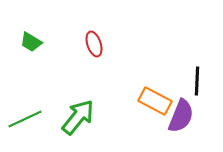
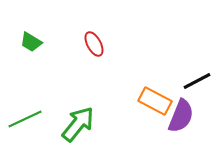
red ellipse: rotated 10 degrees counterclockwise
black line: rotated 60 degrees clockwise
green arrow: moved 7 px down
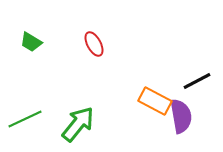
purple semicircle: rotated 32 degrees counterclockwise
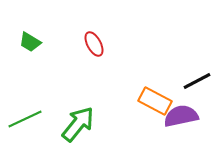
green trapezoid: moved 1 px left
purple semicircle: rotated 92 degrees counterclockwise
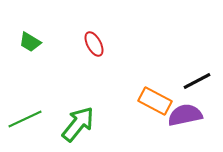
purple semicircle: moved 4 px right, 1 px up
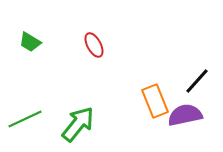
red ellipse: moved 1 px down
black line: rotated 20 degrees counterclockwise
orange rectangle: rotated 40 degrees clockwise
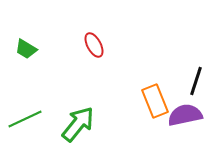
green trapezoid: moved 4 px left, 7 px down
black line: moved 1 px left; rotated 24 degrees counterclockwise
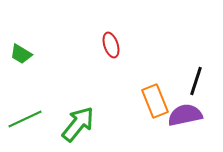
red ellipse: moved 17 px right; rotated 10 degrees clockwise
green trapezoid: moved 5 px left, 5 px down
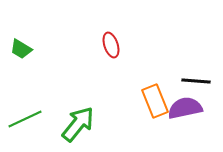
green trapezoid: moved 5 px up
black line: rotated 76 degrees clockwise
purple semicircle: moved 7 px up
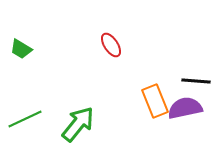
red ellipse: rotated 15 degrees counterclockwise
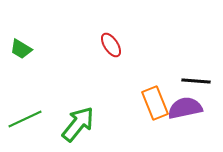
orange rectangle: moved 2 px down
